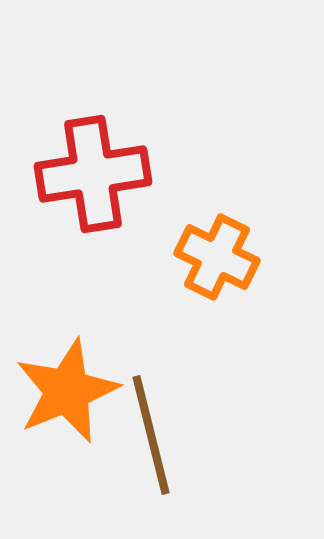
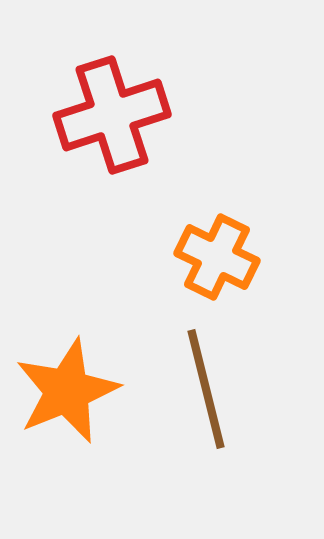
red cross: moved 19 px right, 59 px up; rotated 9 degrees counterclockwise
brown line: moved 55 px right, 46 px up
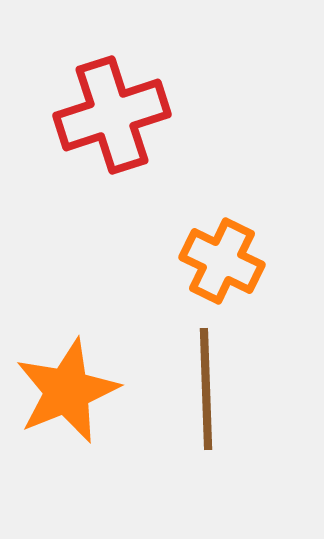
orange cross: moved 5 px right, 4 px down
brown line: rotated 12 degrees clockwise
